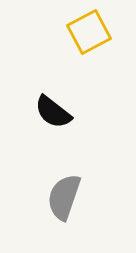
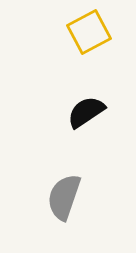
black semicircle: moved 33 px right; rotated 108 degrees clockwise
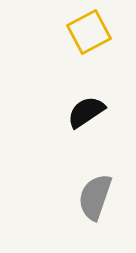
gray semicircle: moved 31 px right
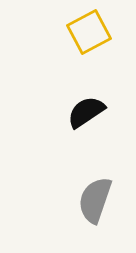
gray semicircle: moved 3 px down
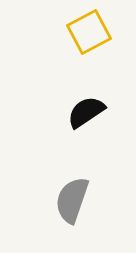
gray semicircle: moved 23 px left
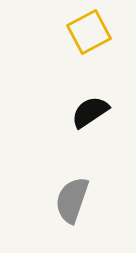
black semicircle: moved 4 px right
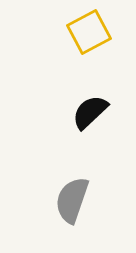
black semicircle: rotated 9 degrees counterclockwise
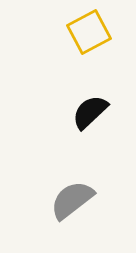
gray semicircle: rotated 33 degrees clockwise
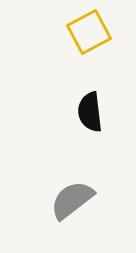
black semicircle: rotated 54 degrees counterclockwise
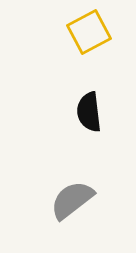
black semicircle: moved 1 px left
